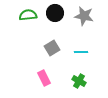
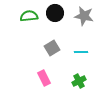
green semicircle: moved 1 px right, 1 px down
green cross: rotated 32 degrees clockwise
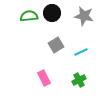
black circle: moved 3 px left
gray square: moved 4 px right, 3 px up
cyan line: rotated 24 degrees counterclockwise
green cross: moved 1 px up
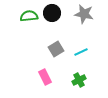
gray star: moved 2 px up
gray square: moved 4 px down
pink rectangle: moved 1 px right, 1 px up
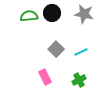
gray square: rotated 14 degrees counterclockwise
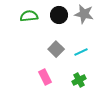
black circle: moved 7 px right, 2 px down
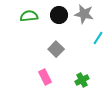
cyan line: moved 17 px right, 14 px up; rotated 32 degrees counterclockwise
green cross: moved 3 px right
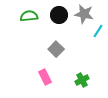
cyan line: moved 7 px up
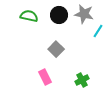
green semicircle: rotated 18 degrees clockwise
